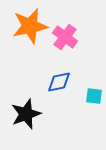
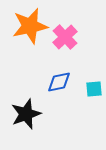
pink cross: rotated 10 degrees clockwise
cyan square: moved 7 px up; rotated 12 degrees counterclockwise
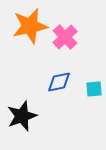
black star: moved 4 px left, 2 px down
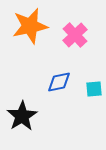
pink cross: moved 10 px right, 2 px up
black star: rotated 12 degrees counterclockwise
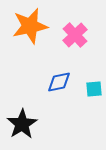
black star: moved 8 px down
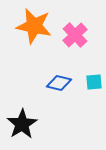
orange star: moved 4 px right; rotated 24 degrees clockwise
blue diamond: moved 1 px down; rotated 25 degrees clockwise
cyan square: moved 7 px up
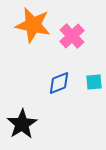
orange star: moved 1 px left, 1 px up
pink cross: moved 3 px left, 1 px down
blue diamond: rotated 35 degrees counterclockwise
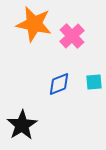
orange star: moved 1 px right, 1 px up
blue diamond: moved 1 px down
black star: moved 1 px down
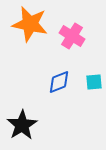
orange star: moved 4 px left
pink cross: rotated 15 degrees counterclockwise
blue diamond: moved 2 px up
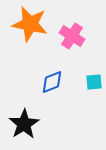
blue diamond: moved 7 px left
black star: moved 2 px right, 1 px up
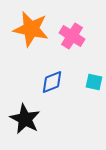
orange star: moved 1 px right, 5 px down
cyan square: rotated 18 degrees clockwise
black star: moved 1 px right, 5 px up; rotated 12 degrees counterclockwise
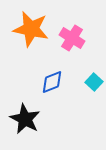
pink cross: moved 2 px down
cyan square: rotated 30 degrees clockwise
